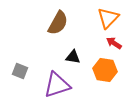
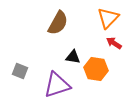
orange hexagon: moved 9 px left, 1 px up
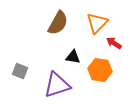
orange triangle: moved 11 px left, 5 px down
orange hexagon: moved 4 px right, 1 px down
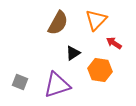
orange triangle: moved 1 px left, 3 px up
black triangle: moved 4 px up; rotated 42 degrees counterclockwise
gray square: moved 11 px down
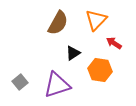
gray square: rotated 28 degrees clockwise
